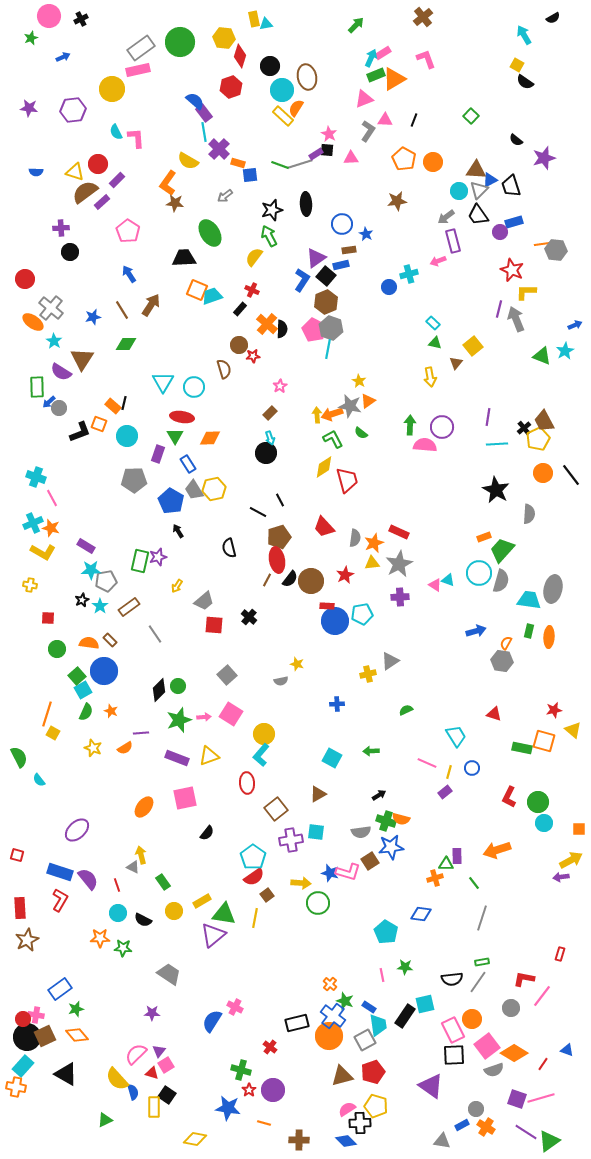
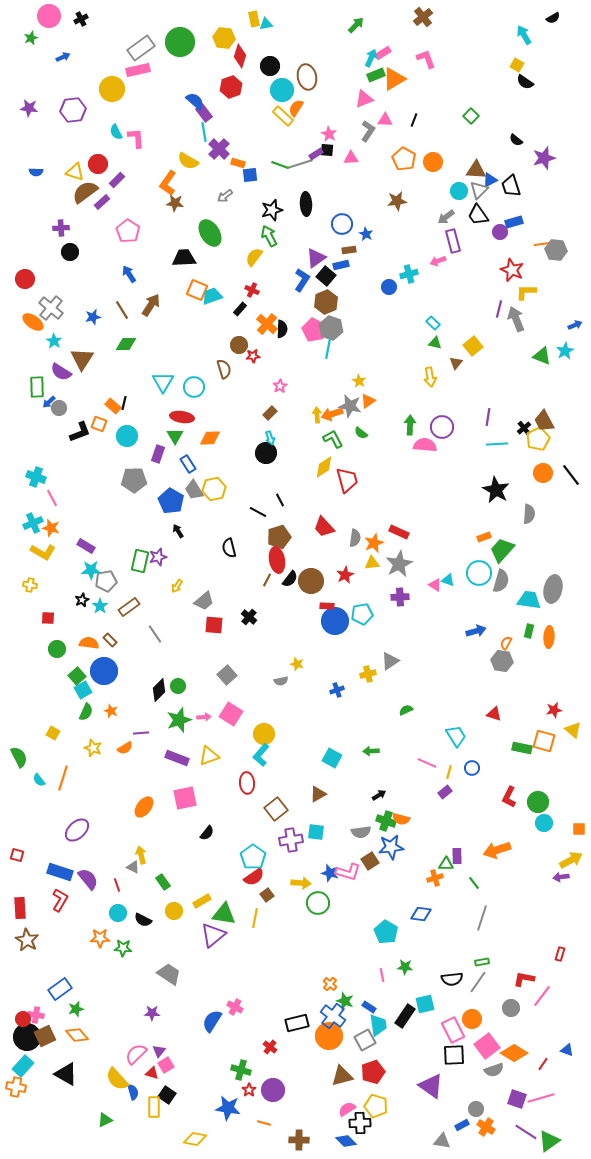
blue cross at (337, 704): moved 14 px up; rotated 16 degrees counterclockwise
orange line at (47, 714): moved 16 px right, 64 px down
brown star at (27, 940): rotated 15 degrees counterclockwise
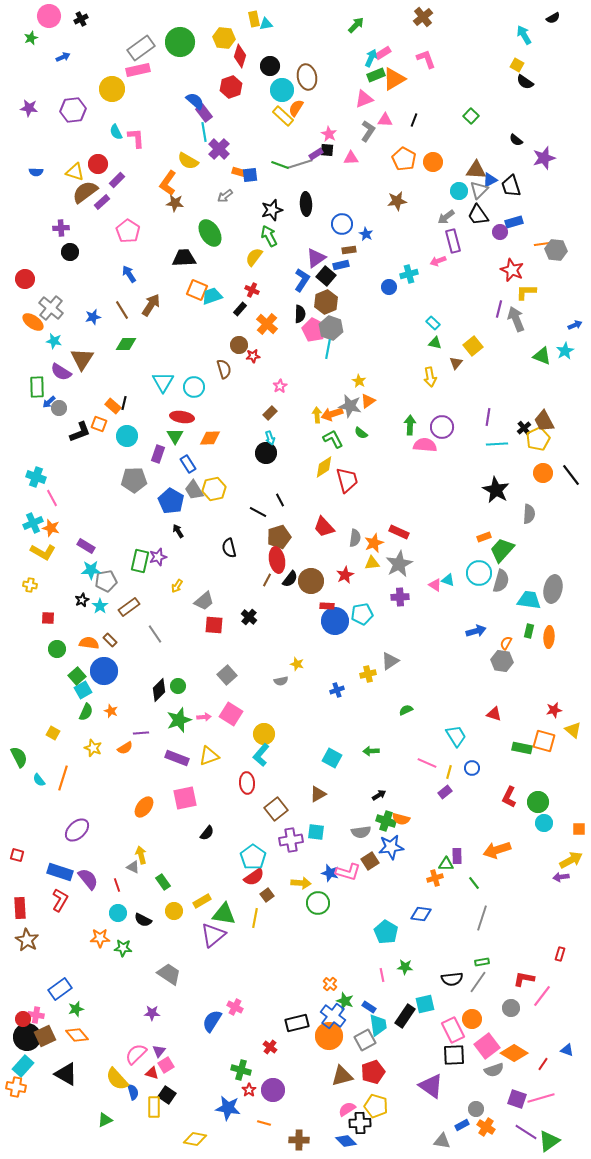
orange rectangle at (238, 163): moved 1 px right, 9 px down
black semicircle at (282, 329): moved 18 px right, 15 px up
cyan star at (54, 341): rotated 21 degrees counterclockwise
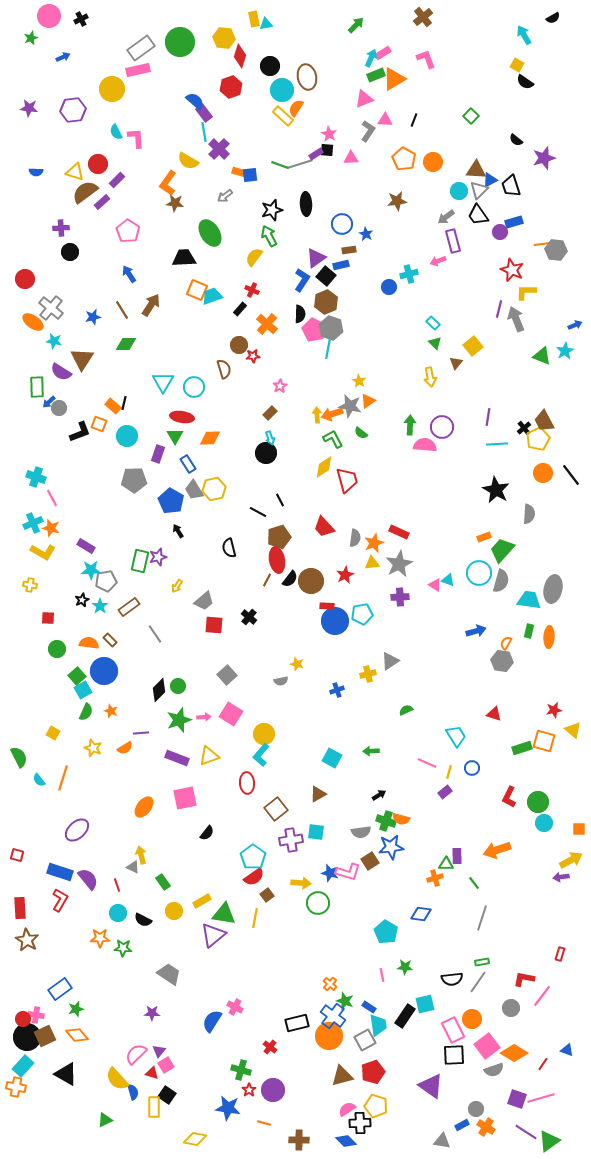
green triangle at (435, 343): rotated 32 degrees clockwise
green rectangle at (522, 748): rotated 30 degrees counterclockwise
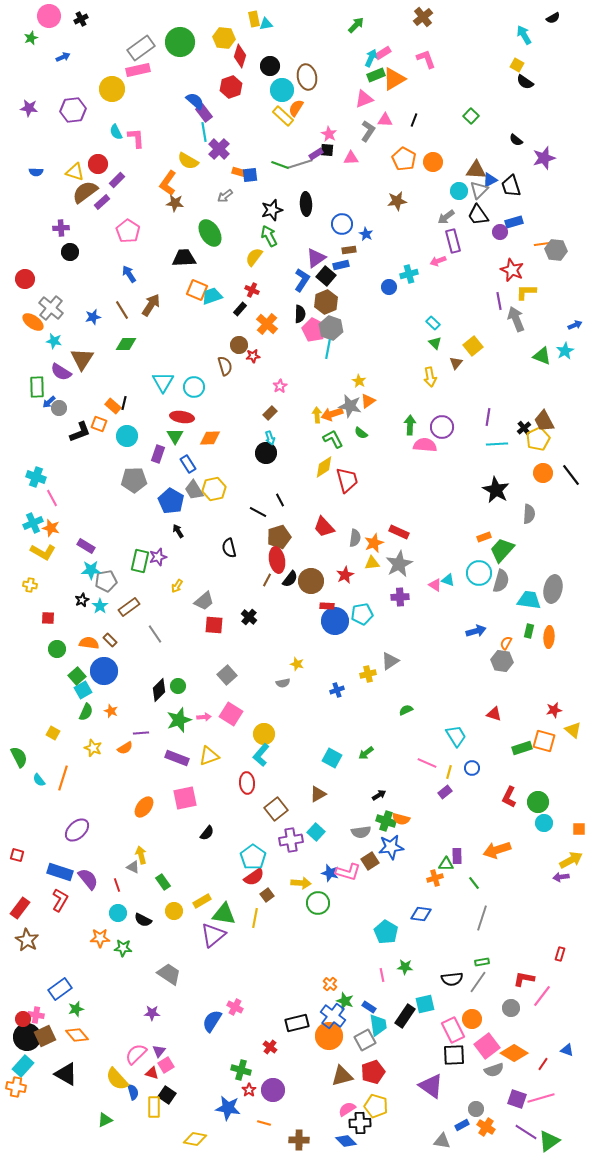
purple line at (499, 309): moved 8 px up; rotated 24 degrees counterclockwise
brown semicircle at (224, 369): moved 1 px right, 3 px up
gray semicircle at (281, 681): moved 2 px right, 2 px down
green arrow at (371, 751): moved 5 px left, 2 px down; rotated 35 degrees counterclockwise
cyan square at (316, 832): rotated 36 degrees clockwise
red rectangle at (20, 908): rotated 40 degrees clockwise
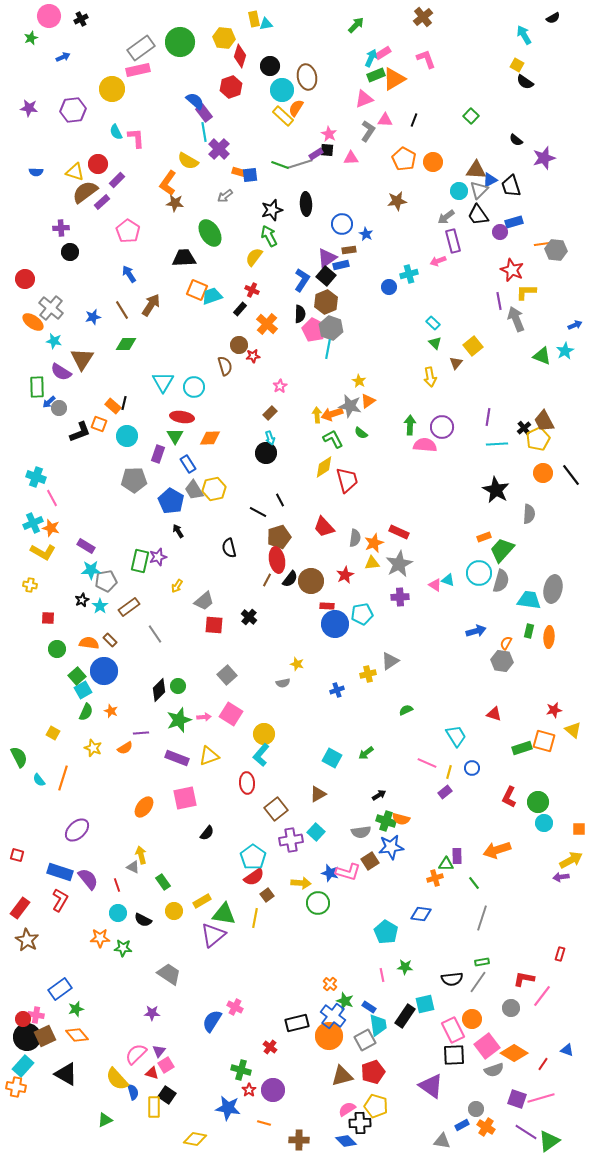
purple triangle at (316, 258): moved 11 px right
blue circle at (335, 621): moved 3 px down
